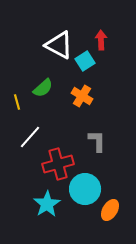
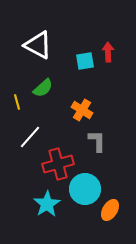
red arrow: moved 7 px right, 12 px down
white triangle: moved 21 px left
cyan square: rotated 24 degrees clockwise
orange cross: moved 14 px down
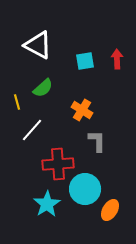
red arrow: moved 9 px right, 7 px down
white line: moved 2 px right, 7 px up
red cross: rotated 12 degrees clockwise
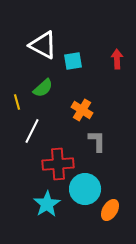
white triangle: moved 5 px right
cyan square: moved 12 px left
white line: moved 1 px down; rotated 15 degrees counterclockwise
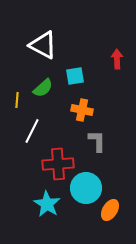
cyan square: moved 2 px right, 15 px down
yellow line: moved 2 px up; rotated 21 degrees clockwise
orange cross: rotated 20 degrees counterclockwise
cyan circle: moved 1 px right, 1 px up
cyan star: rotated 8 degrees counterclockwise
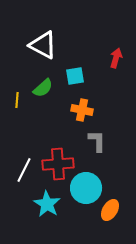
red arrow: moved 1 px left, 1 px up; rotated 18 degrees clockwise
white line: moved 8 px left, 39 px down
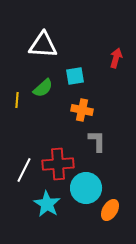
white triangle: rotated 24 degrees counterclockwise
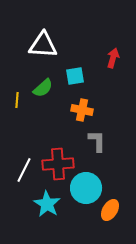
red arrow: moved 3 px left
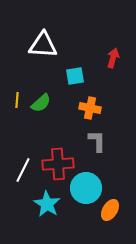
green semicircle: moved 2 px left, 15 px down
orange cross: moved 8 px right, 2 px up
white line: moved 1 px left
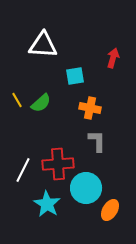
yellow line: rotated 35 degrees counterclockwise
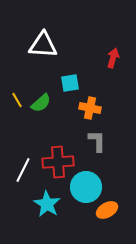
cyan square: moved 5 px left, 7 px down
red cross: moved 2 px up
cyan circle: moved 1 px up
orange ellipse: moved 3 px left; rotated 30 degrees clockwise
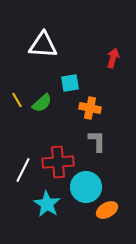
green semicircle: moved 1 px right
